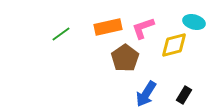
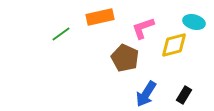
orange rectangle: moved 8 px left, 10 px up
brown pentagon: rotated 12 degrees counterclockwise
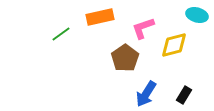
cyan ellipse: moved 3 px right, 7 px up
brown pentagon: rotated 12 degrees clockwise
